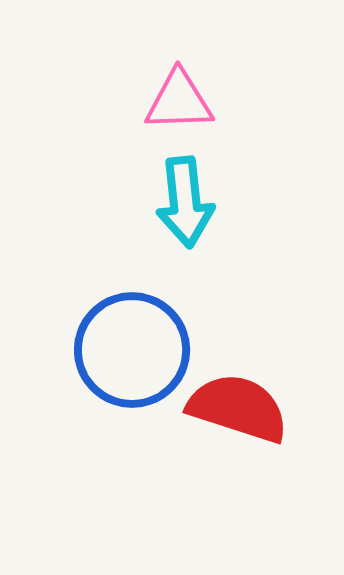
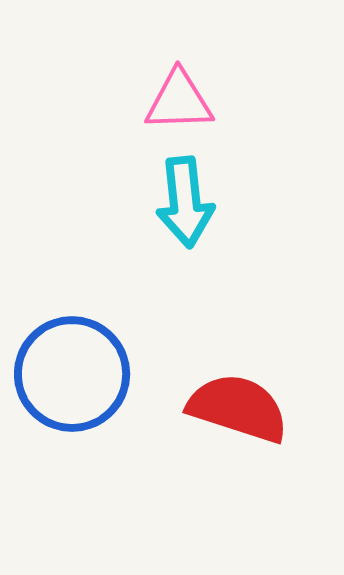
blue circle: moved 60 px left, 24 px down
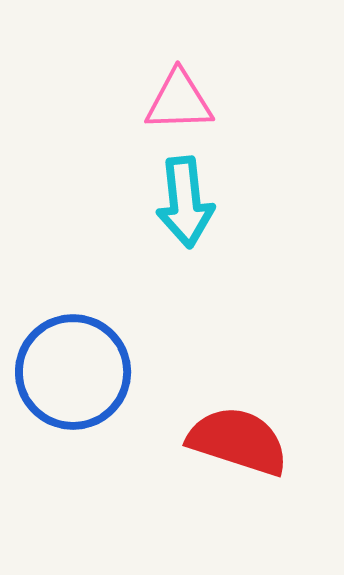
blue circle: moved 1 px right, 2 px up
red semicircle: moved 33 px down
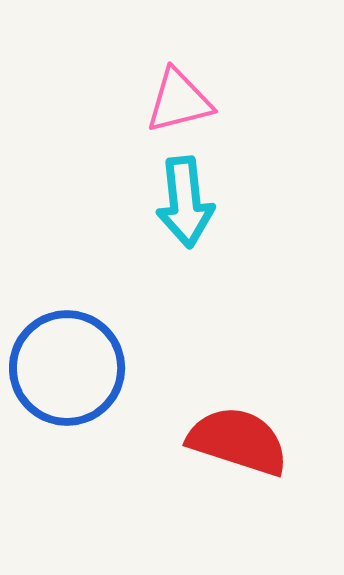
pink triangle: rotated 12 degrees counterclockwise
blue circle: moved 6 px left, 4 px up
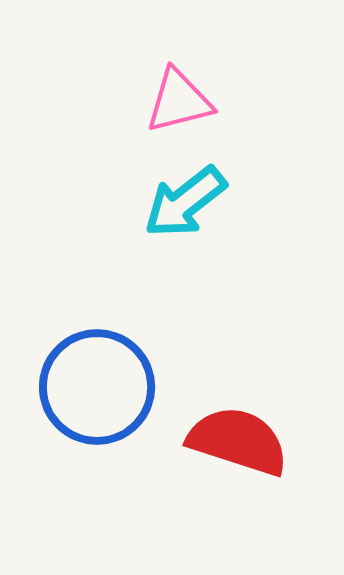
cyan arrow: rotated 58 degrees clockwise
blue circle: moved 30 px right, 19 px down
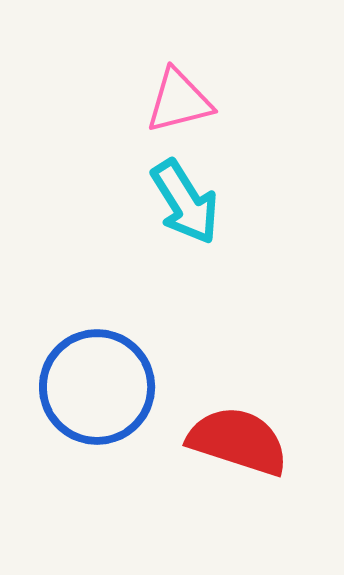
cyan arrow: rotated 84 degrees counterclockwise
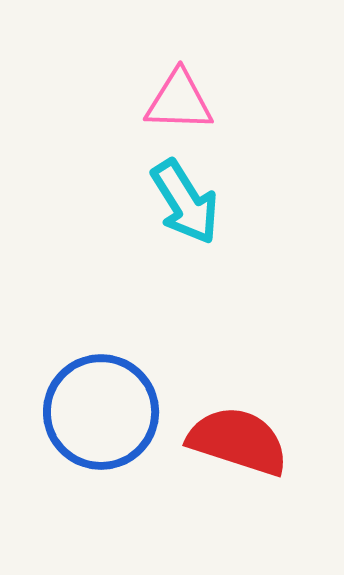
pink triangle: rotated 16 degrees clockwise
blue circle: moved 4 px right, 25 px down
